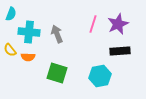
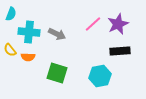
pink line: rotated 30 degrees clockwise
gray arrow: rotated 138 degrees clockwise
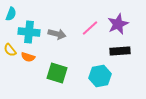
pink line: moved 3 px left, 4 px down
gray arrow: rotated 12 degrees counterclockwise
orange semicircle: rotated 16 degrees clockwise
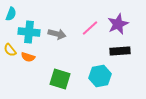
green square: moved 3 px right, 6 px down
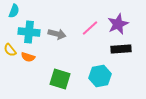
cyan semicircle: moved 3 px right, 3 px up
black rectangle: moved 1 px right, 2 px up
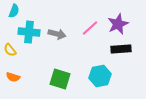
orange semicircle: moved 15 px left, 20 px down
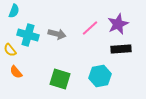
cyan cross: moved 1 px left, 3 px down; rotated 10 degrees clockwise
orange semicircle: moved 3 px right, 5 px up; rotated 32 degrees clockwise
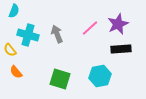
gray arrow: rotated 126 degrees counterclockwise
